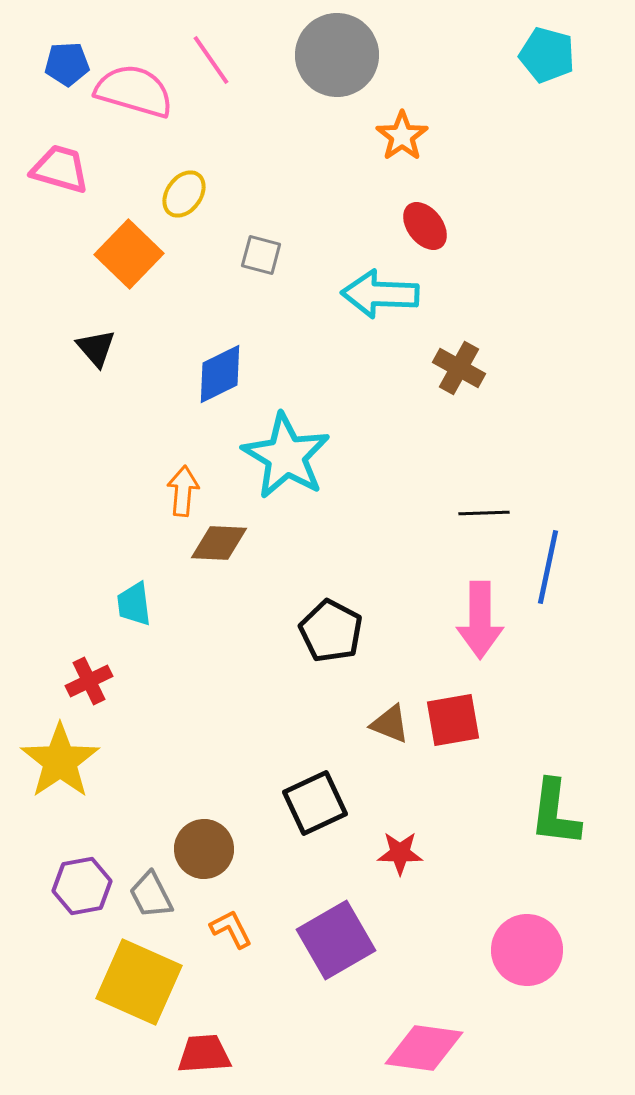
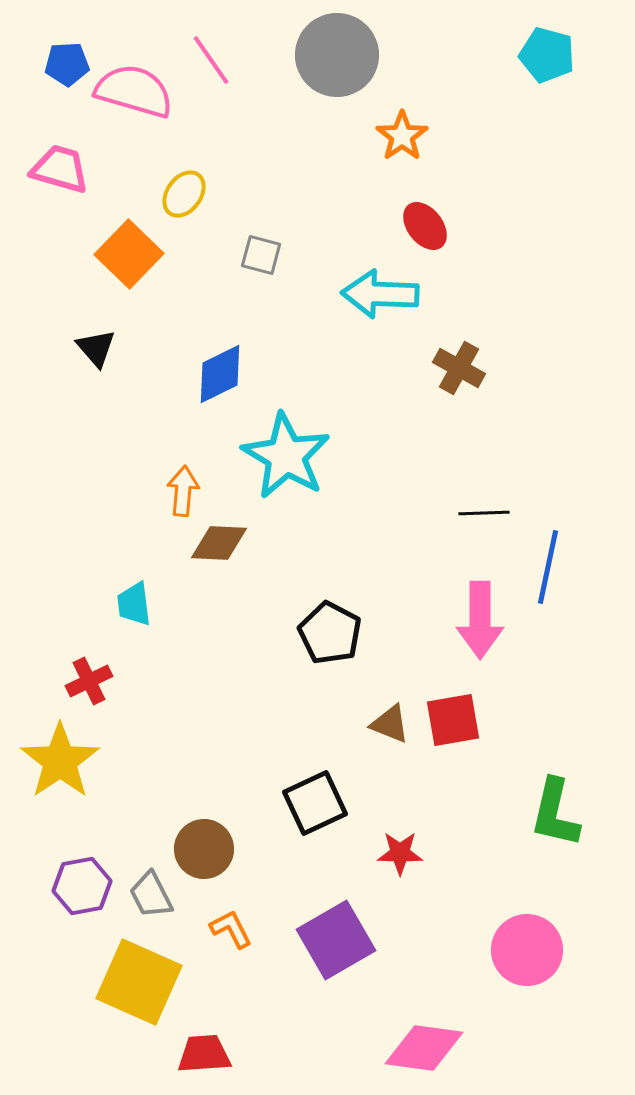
black pentagon: moved 1 px left, 2 px down
green L-shape: rotated 6 degrees clockwise
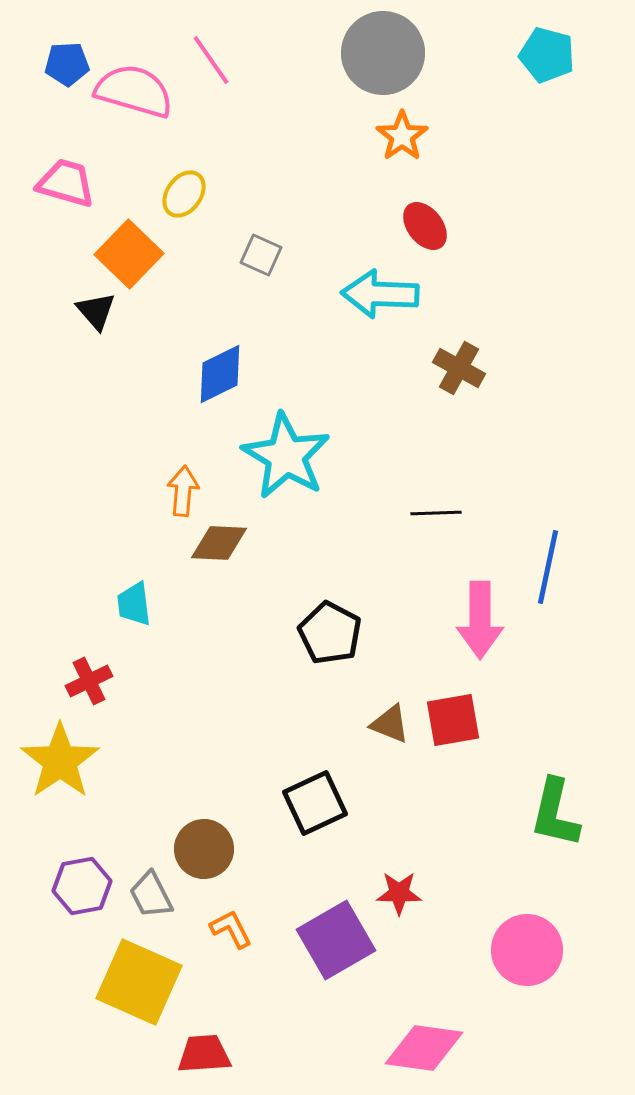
gray circle: moved 46 px right, 2 px up
pink trapezoid: moved 6 px right, 14 px down
gray square: rotated 9 degrees clockwise
black triangle: moved 37 px up
black line: moved 48 px left
red star: moved 1 px left, 40 px down
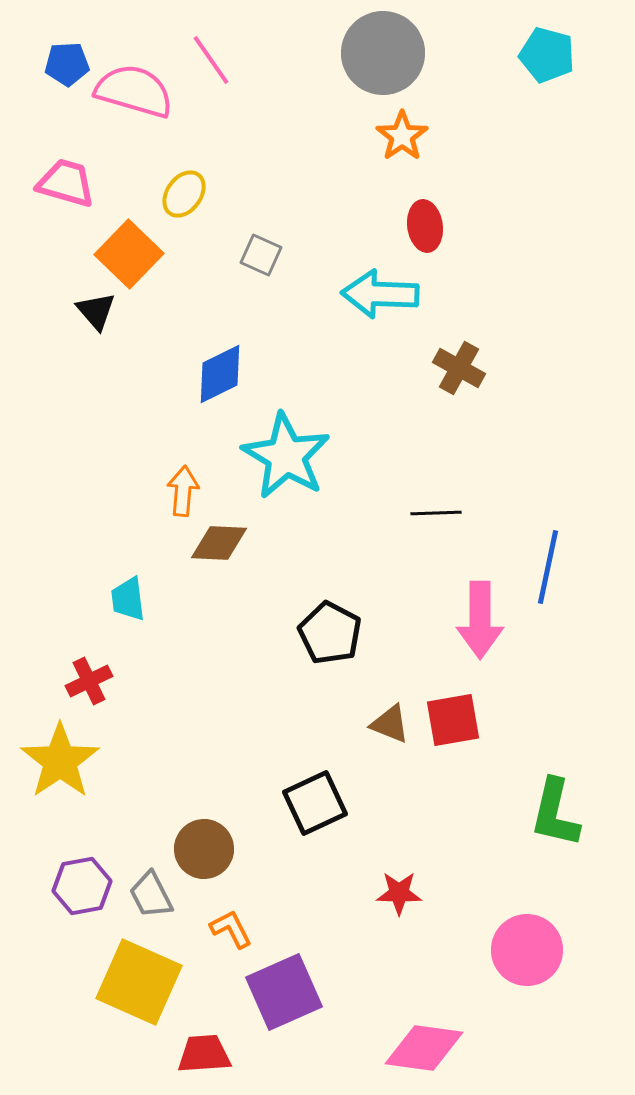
red ellipse: rotated 30 degrees clockwise
cyan trapezoid: moved 6 px left, 5 px up
purple square: moved 52 px left, 52 px down; rotated 6 degrees clockwise
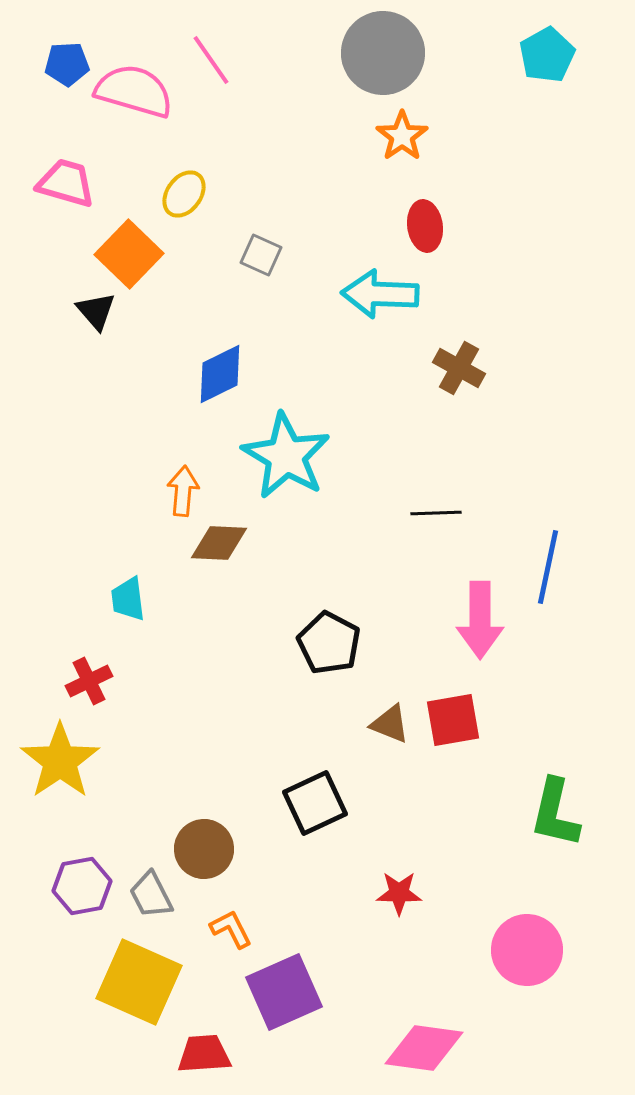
cyan pentagon: rotated 28 degrees clockwise
black pentagon: moved 1 px left, 10 px down
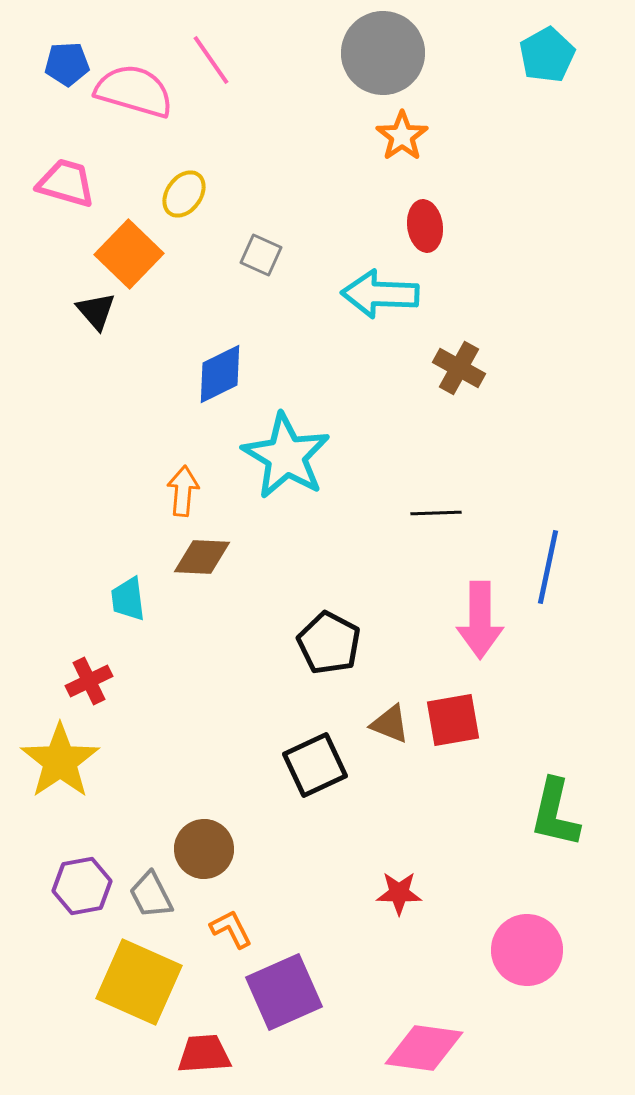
brown diamond: moved 17 px left, 14 px down
black square: moved 38 px up
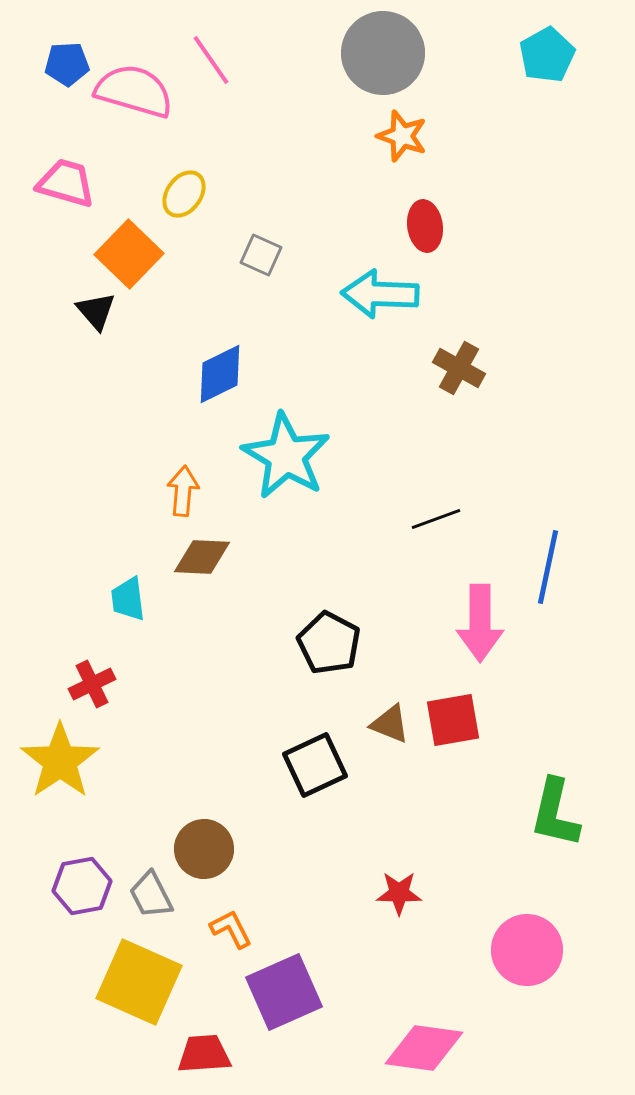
orange star: rotated 18 degrees counterclockwise
black line: moved 6 px down; rotated 18 degrees counterclockwise
pink arrow: moved 3 px down
red cross: moved 3 px right, 3 px down
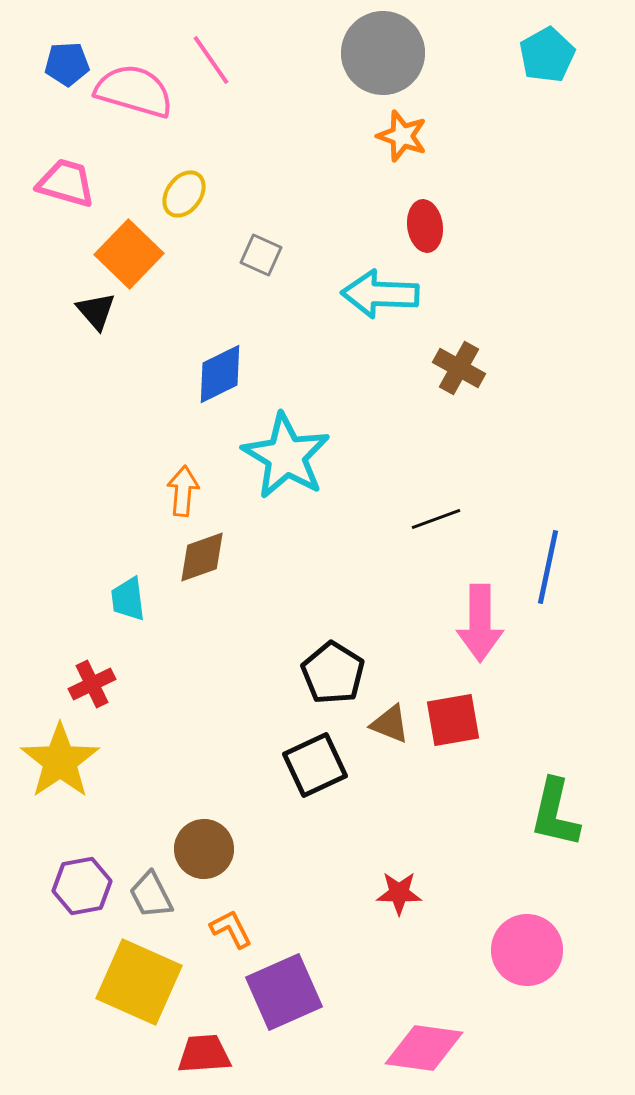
brown diamond: rotated 22 degrees counterclockwise
black pentagon: moved 4 px right, 30 px down; rotated 4 degrees clockwise
